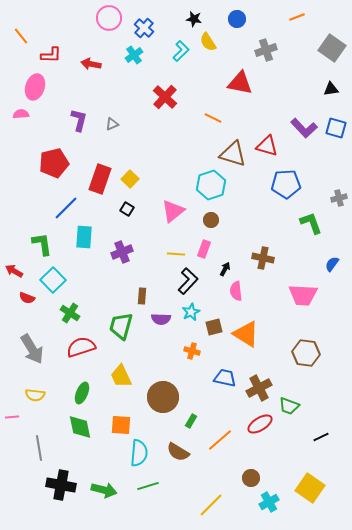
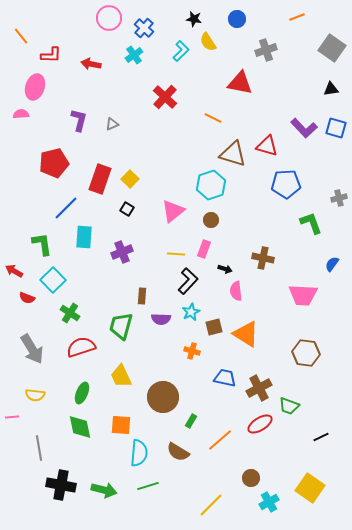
black arrow at (225, 269): rotated 80 degrees clockwise
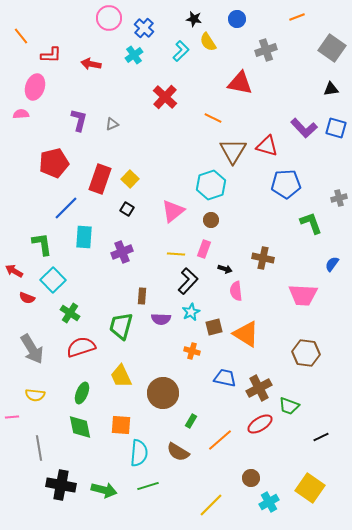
brown triangle at (233, 154): moved 3 px up; rotated 44 degrees clockwise
brown circle at (163, 397): moved 4 px up
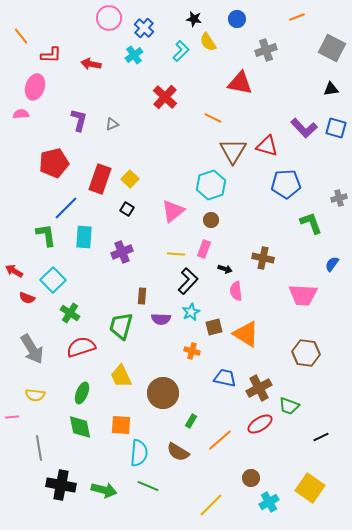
gray square at (332, 48): rotated 8 degrees counterclockwise
green L-shape at (42, 244): moved 4 px right, 9 px up
green line at (148, 486): rotated 40 degrees clockwise
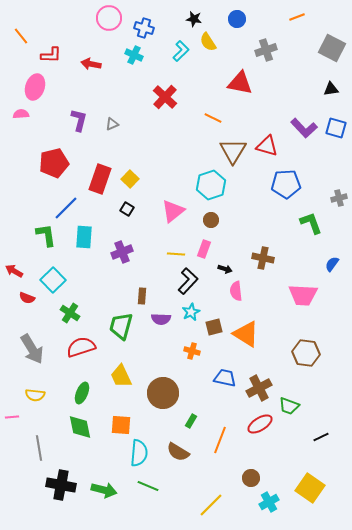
blue cross at (144, 28): rotated 24 degrees counterclockwise
cyan cross at (134, 55): rotated 30 degrees counterclockwise
orange line at (220, 440): rotated 28 degrees counterclockwise
